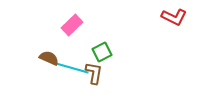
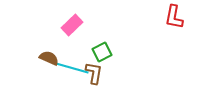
red L-shape: rotated 75 degrees clockwise
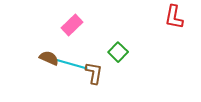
green square: moved 16 px right; rotated 18 degrees counterclockwise
cyan line: moved 1 px left, 4 px up
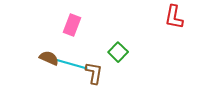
pink rectangle: rotated 25 degrees counterclockwise
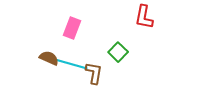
red L-shape: moved 30 px left
pink rectangle: moved 3 px down
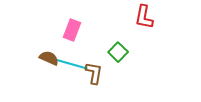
pink rectangle: moved 2 px down
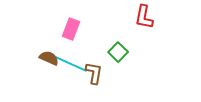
pink rectangle: moved 1 px left, 1 px up
cyan line: rotated 8 degrees clockwise
